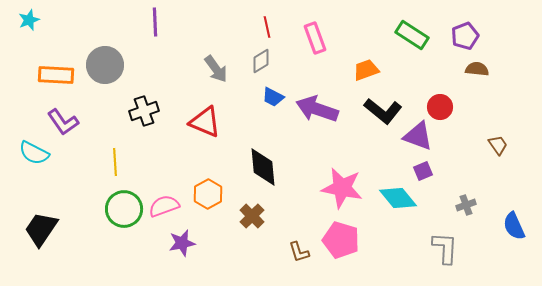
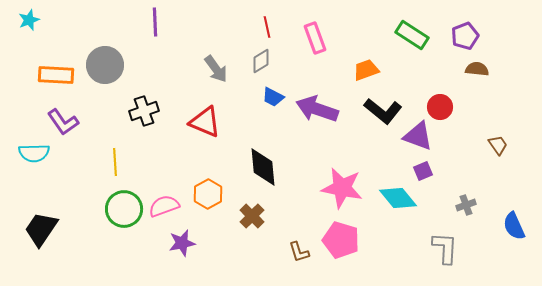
cyan semicircle: rotated 28 degrees counterclockwise
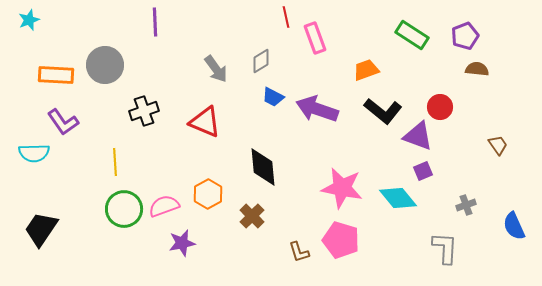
red line: moved 19 px right, 10 px up
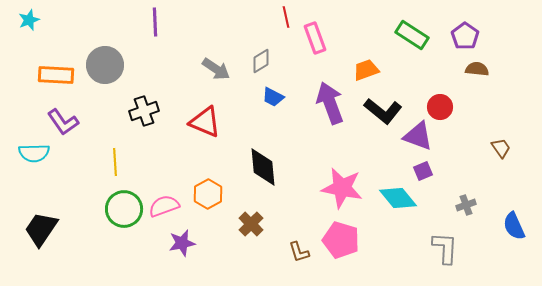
purple pentagon: rotated 16 degrees counterclockwise
gray arrow: rotated 20 degrees counterclockwise
purple arrow: moved 13 px right, 6 px up; rotated 51 degrees clockwise
brown trapezoid: moved 3 px right, 3 px down
brown cross: moved 1 px left, 8 px down
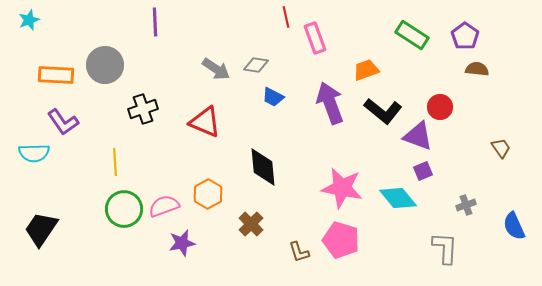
gray diamond: moved 5 px left, 4 px down; rotated 40 degrees clockwise
black cross: moved 1 px left, 2 px up
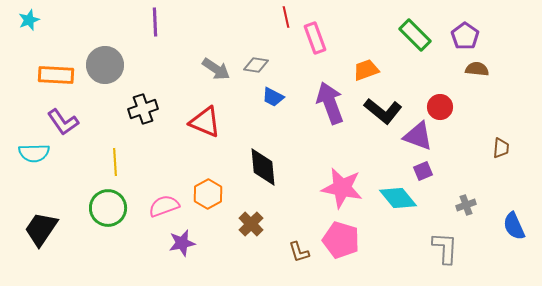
green rectangle: moved 3 px right; rotated 12 degrees clockwise
brown trapezoid: rotated 40 degrees clockwise
green circle: moved 16 px left, 1 px up
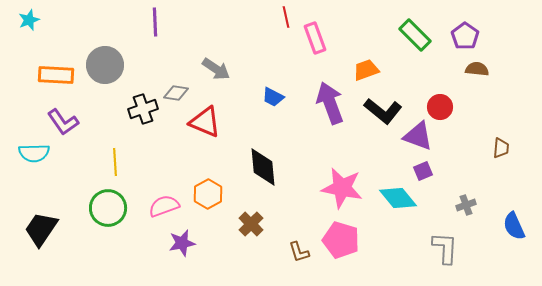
gray diamond: moved 80 px left, 28 px down
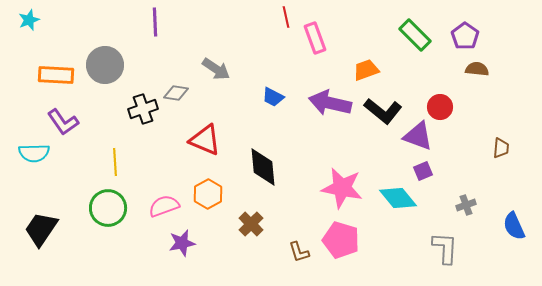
purple arrow: rotated 57 degrees counterclockwise
red triangle: moved 18 px down
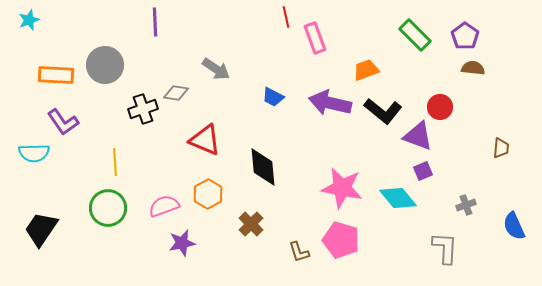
brown semicircle: moved 4 px left, 1 px up
